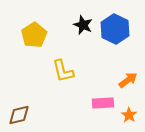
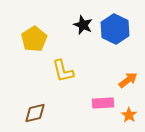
yellow pentagon: moved 4 px down
brown diamond: moved 16 px right, 2 px up
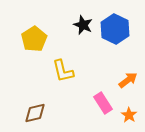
pink rectangle: rotated 60 degrees clockwise
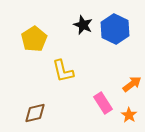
orange arrow: moved 4 px right, 4 px down
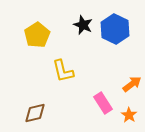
yellow pentagon: moved 3 px right, 4 px up
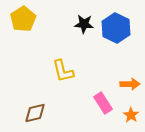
black star: moved 1 px right, 1 px up; rotated 18 degrees counterclockwise
blue hexagon: moved 1 px right, 1 px up
yellow pentagon: moved 14 px left, 16 px up
orange arrow: moved 2 px left; rotated 36 degrees clockwise
orange star: moved 2 px right
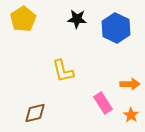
black star: moved 7 px left, 5 px up
